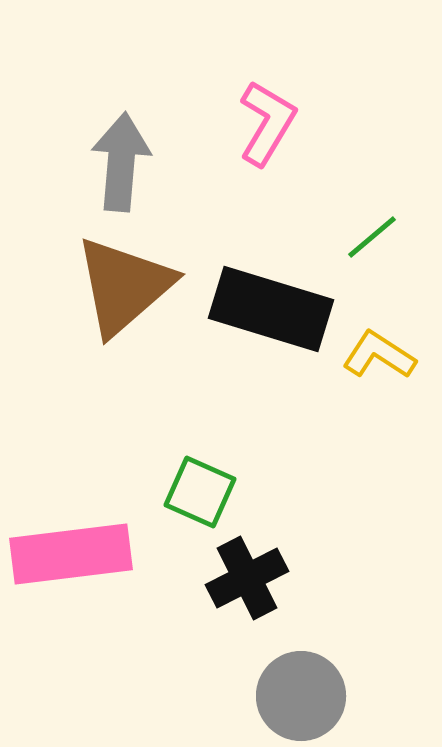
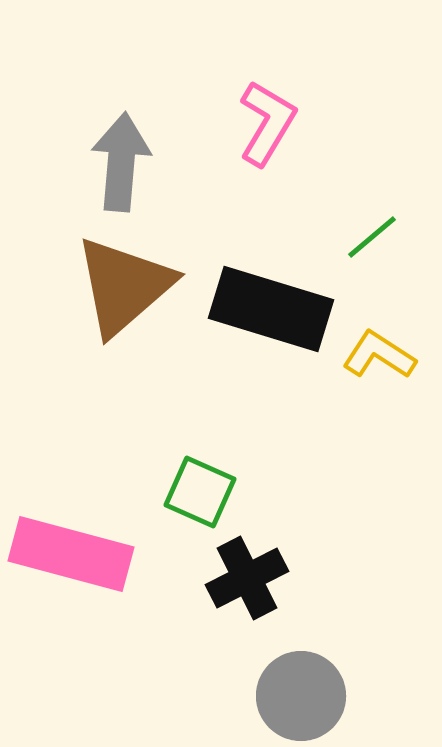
pink rectangle: rotated 22 degrees clockwise
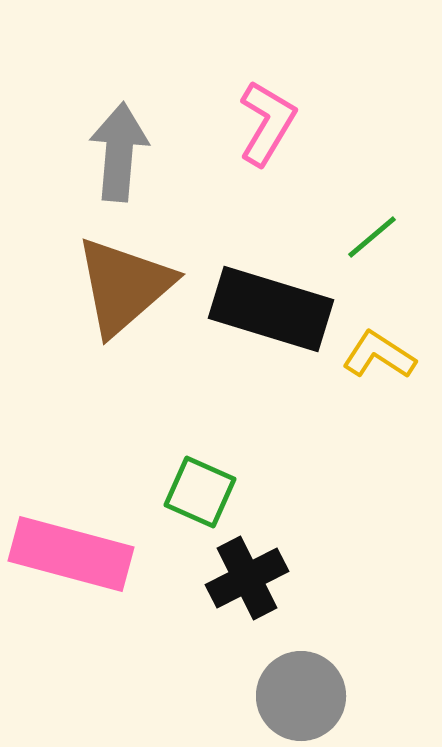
gray arrow: moved 2 px left, 10 px up
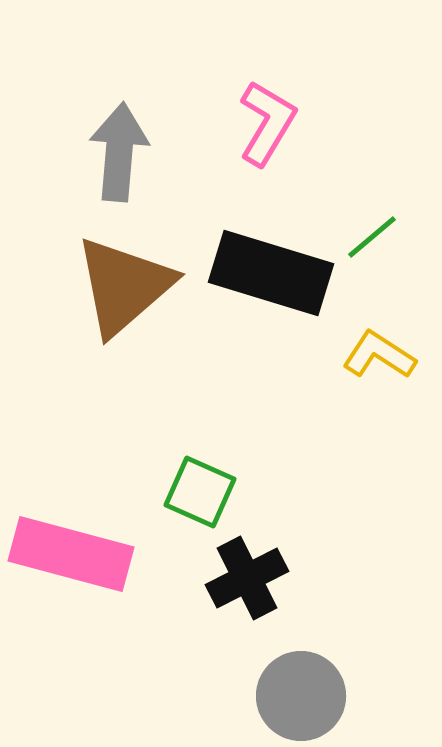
black rectangle: moved 36 px up
